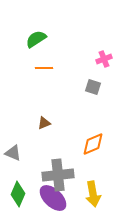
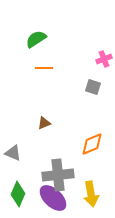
orange diamond: moved 1 px left
yellow arrow: moved 2 px left
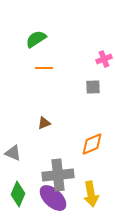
gray square: rotated 21 degrees counterclockwise
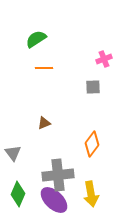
orange diamond: rotated 30 degrees counterclockwise
gray triangle: rotated 30 degrees clockwise
purple ellipse: moved 1 px right, 2 px down
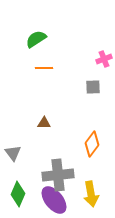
brown triangle: rotated 24 degrees clockwise
purple ellipse: rotated 8 degrees clockwise
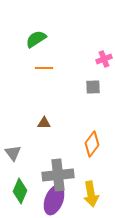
green diamond: moved 2 px right, 3 px up
purple ellipse: rotated 60 degrees clockwise
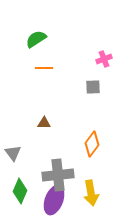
yellow arrow: moved 1 px up
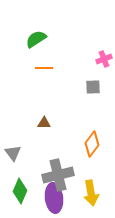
gray cross: rotated 8 degrees counterclockwise
purple ellipse: moved 2 px up; rotated 28 degrees counterclockwise
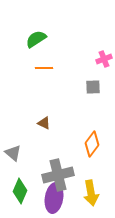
brown triangle: rotated 24 degrees clockwise
gray triangle: rotated 12 degrees counterclockwise
purple ellipse: rotated 16 degrees clockwise
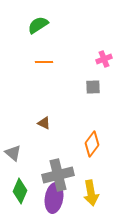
green semicircle: moved 2 px right, 14 px up
orange line: moved 6 px up
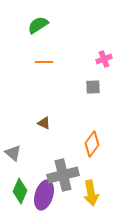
gray cross: moved 5 px right
purple ellipse: moved 10 px left, 3 px up; rotated 8 degrees clockwise
